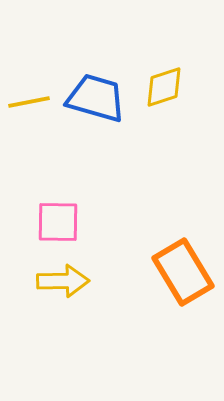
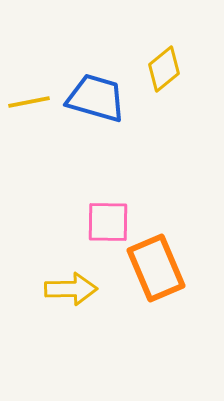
yellow diamond: moved 18 px up; rotated 21 degrees counterclockwise
pink square: moved 50 px right
orange rectangle: moved 27 px left, 4 px up; rotated 8 degrees clockwise
yellow arrow: moved 8 px right, 8 px down
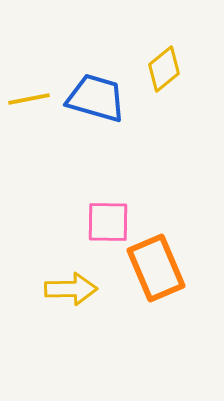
yellow line: moved 3 px up
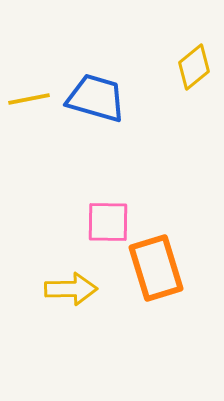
yellow diamond: moved 30 px right, 2 px up
orange rectangle: rotated 6 degrees clockwise
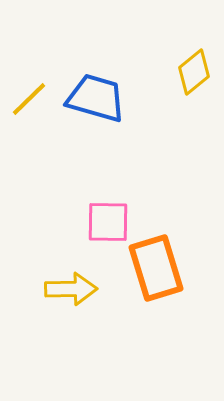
yellow diamond: moved 5 px down
yellow line: rotated 33 degrees counterclockwise
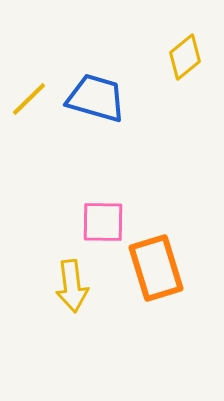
yellow diamond: moved 9 px left, 15 px up
pink square: moved 5 px left
yellow arrow: moved 1 px right, 3 px up; rotated 84 degrees clockwise
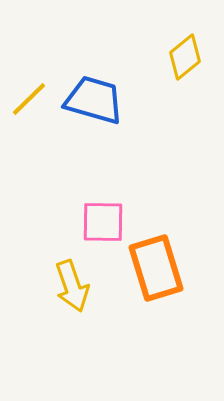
blue trapezoid: moved 2 px left, 2 px down
yellow arrow: rotated 12 degrees counterclockwise
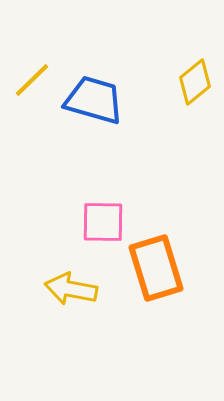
yellow diamond: moved 10 px right, 25 px down
yellow line: moved 3 px right, 19 px up
yellow arrow: moved 1 px left, 3 px down; rotated 120 degrees clockwise
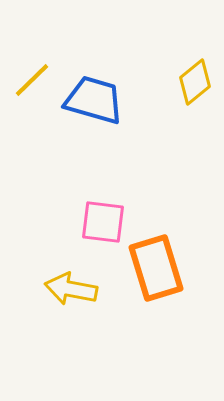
pink square: rotated 6 degrees clockwise
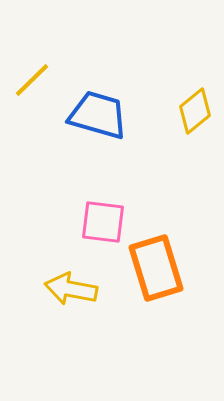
yellow diamond: moved 29 px down
blue trapezoid: moved 4 px right, 15 px down
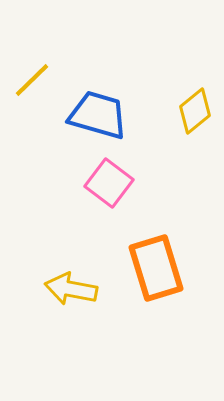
pink square: moved 6 px right, 39 px up; rotated 30 degrees clockwise
